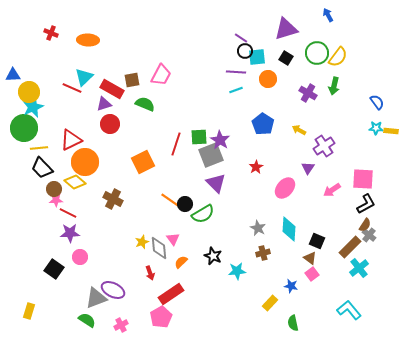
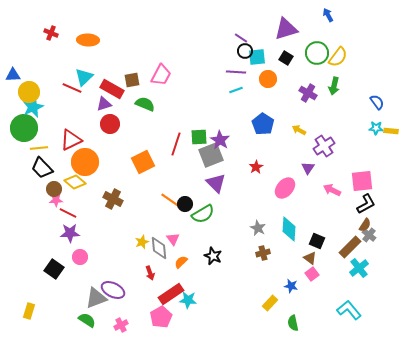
pink square at (363, 179): moved 1 px left, 2 px down; rotated 10 degrees counterclockwise
pink arrow at (332, 190): rotated 60 degrees clockwise
cyan star at (237, 271): moved 49 px left, 29 px down; rotated 12 degrees clockwise
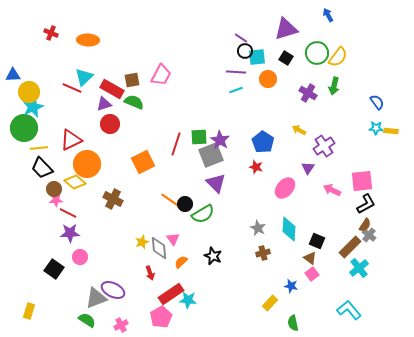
green semicircle at (145, 104): moved 11 px left, 2 px up
blue pentagon at (263, 124): moved 18 px down
orange circle at (85, 162): moved 2 px right, 2 px down
red star at (256, 167): rotated 24 degrees counterclockwise
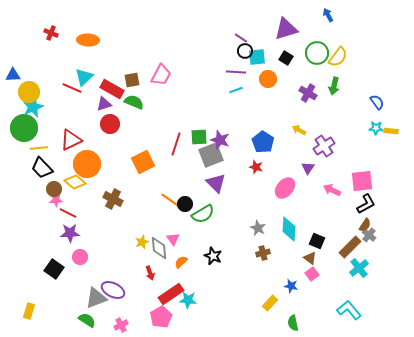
purple star at (220, 140): rotated 12 degrees counterclockwise
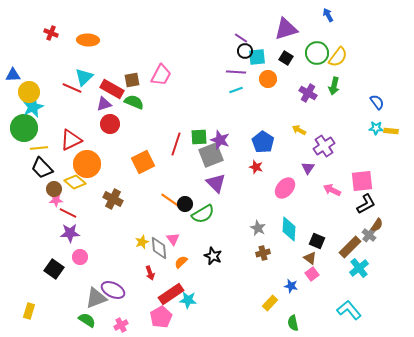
brown semicircle at (365, 225): moved 12 px right
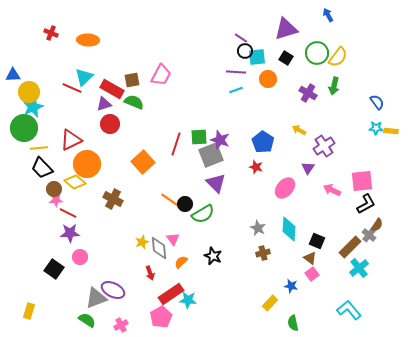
orange square at (143, 162): rotated 15 degrees counterclockwise
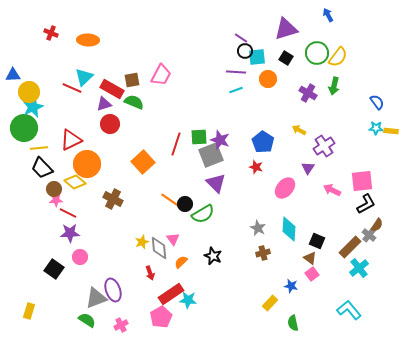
purple ellipse at (113, 290): rotated 45 degrees clockwise
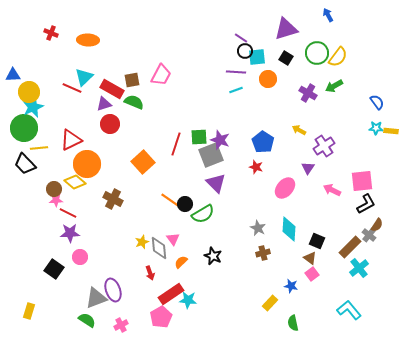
green arrow at (334, 86): rotated 48 degrees clockwise
black trapezoid at (42, 168): moved 17 px left, 4 px up
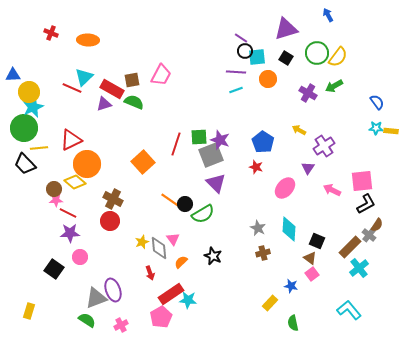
red circle at (110, 124): moved 97 px down
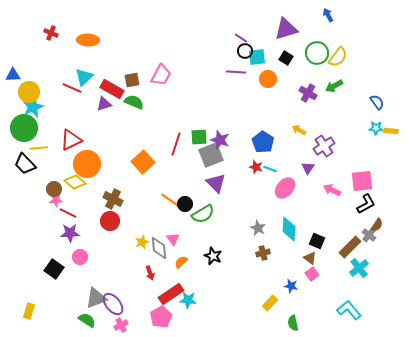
cyan line at (236, 90): moved 34 px right, 79 px down; rotated 40 degrees clockwise
purple ellipse at (113, 290): moved 14 px down; rotated 20 degrees counterclockwise
